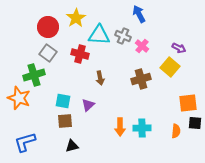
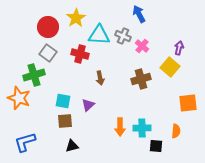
purple arrow: rotated 104 degrees counterclockwise
black square: moved 39 px left, 23 px down
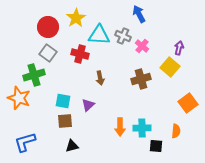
orange square: rotated 30 degrees counterclockwise
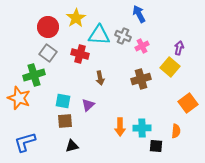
pink cross: rotated 24 degrees clockwise
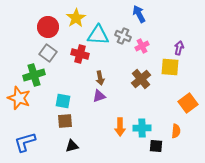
cyan triangle: moved 1 px left
yellow square: rotated 36 degrees counterclockwise
brown cross: rotated 24 degrees counterclockwise
purple triangle: moved 11 px right, 9 px up; rotated 24 degrees clockwise
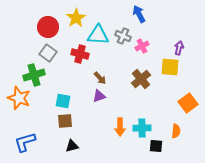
brown arrow: rotated 32 degrees counterclockwise
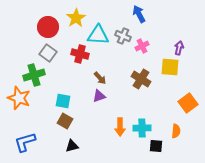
brown cross: rotated 18 degrees counterclockwise
brown square: rotated 35 degrees clockwise
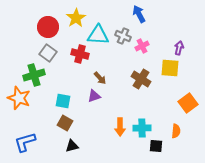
yellow square: moved 1 px down
purple triangle: moved 5 px left
brown square: moved 2 px down
